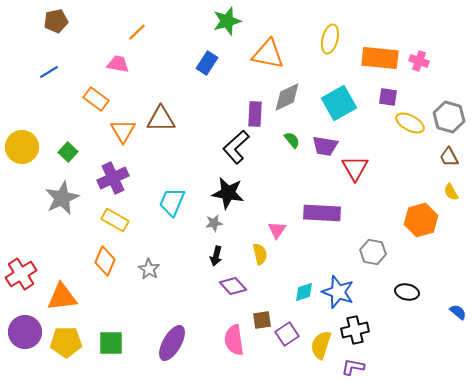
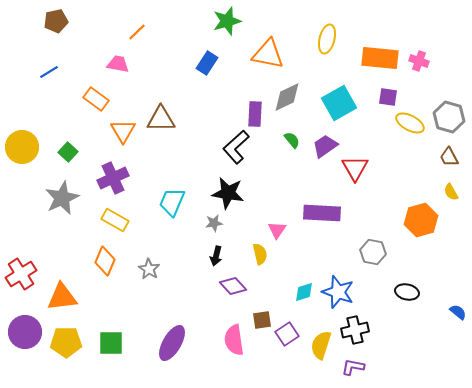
yellow ellipse at (330, 39): moved 3 px left
purple trapezoid at (325, 146): rotated 136 degrees clockwise
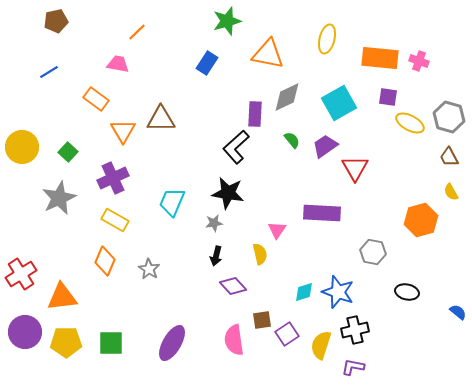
gray star at (62, 198): moved 3 px left
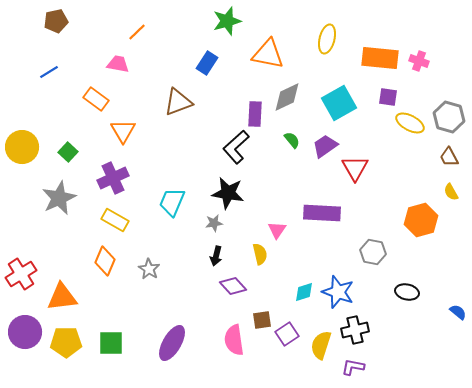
brown triangle at (161, 119): moved 17 px right, 17 px up; rotated 20 degrees counterclockwise
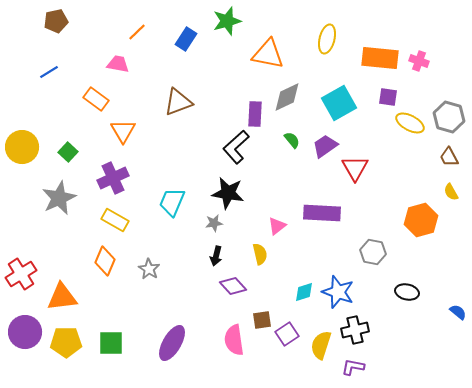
blue rectangle at (207, 63): moved 21 px left, 24 px up
pink triangle at (277, 230): moved 4 px up; rotated 18 degrees clockwise
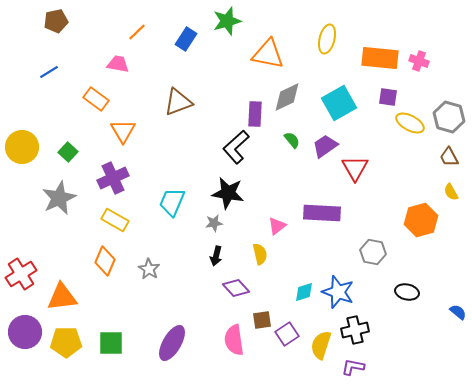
purple diamond at (233, 286): moved 3 px right, 2 px down
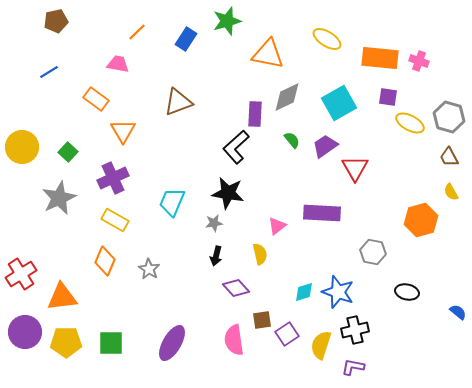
yellow ellipse at (327, 39): rotated 72 degrees counterclockwise
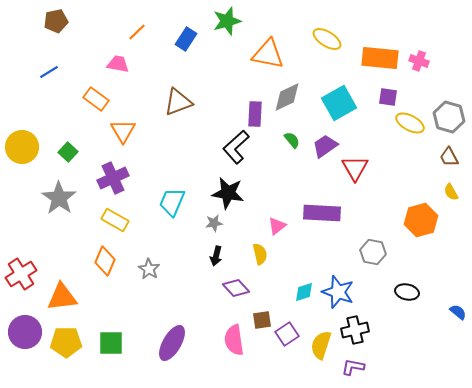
gray star at (59, 198): rotated 12 degrees counterclockwise
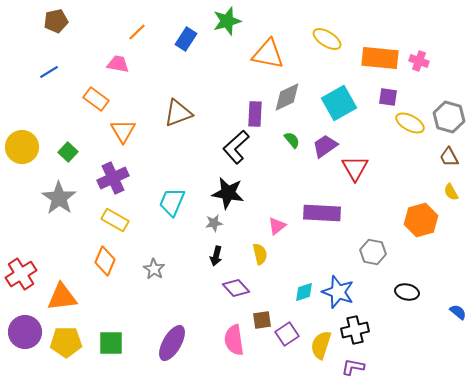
brown triangle at (178, 102): moved 11 px down
gray star at (149, 269): moved 5 px right
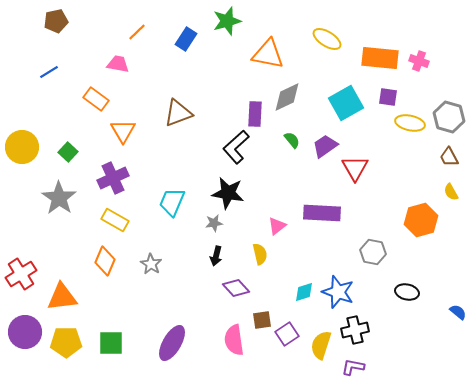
cyan square at (339, 103): moved 7 px right
yellow ellipse at (410, 123): rotated 16 degrees counterclockwise
gray star at (154, 269): moved 3 px left, 5 px up
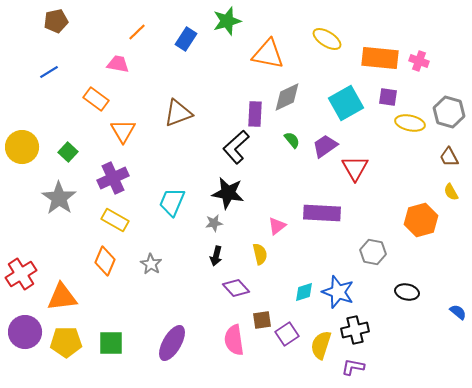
gray hexagon at (449, 117): moved 5 px up
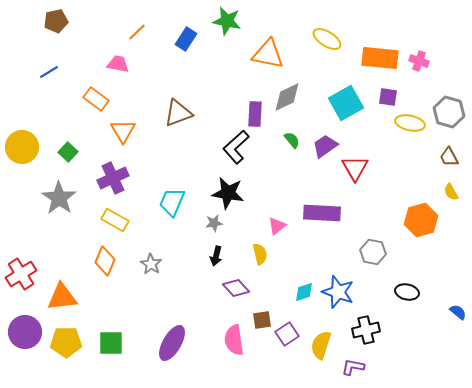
green star at (227, 21): rotated 28 degrees clockwise
black cross at (355, 330): moved 11 px right
